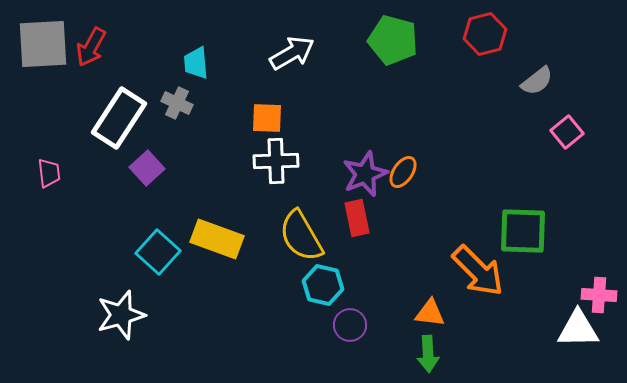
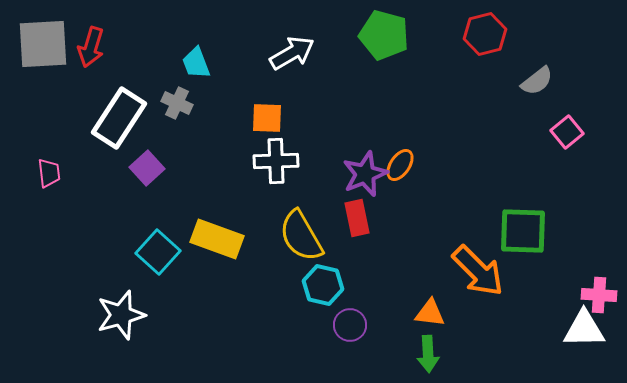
green pentagon: moved 9 px left, 5 px up
red arrow: rotated 12 degrees counterclockwise
cyan trapezoid: rotated 16 degrees counterclockwise
orange ellipse: moved 3 px left, 7 px up
white triangle: moved 6 px right
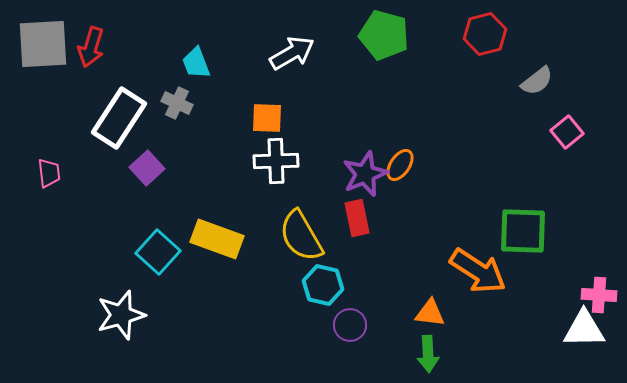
orange arrow: rotated 12 degrees counterclockwise
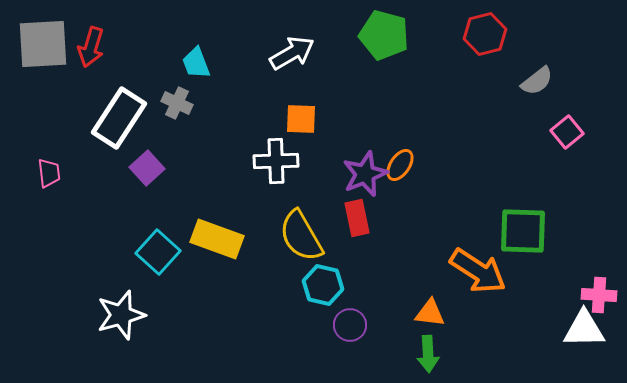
orange square: moved 34 px right, 1 px down
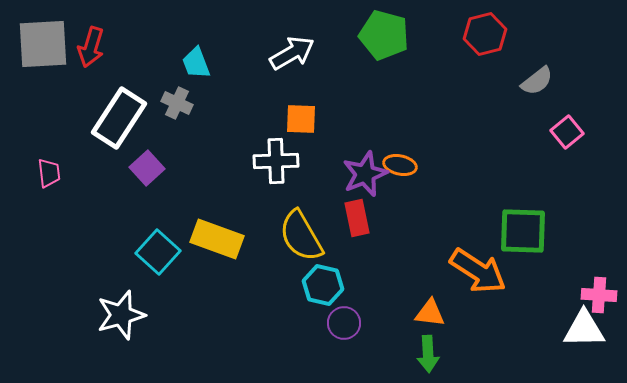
orange ellipse: rotated 68 degrees clockwise
purple circle: moved 6 px left, 2 px up
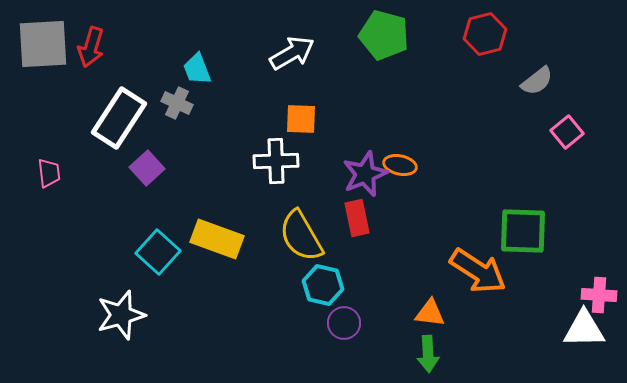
cyan trapezoid: moved 1 px right, 6 px down
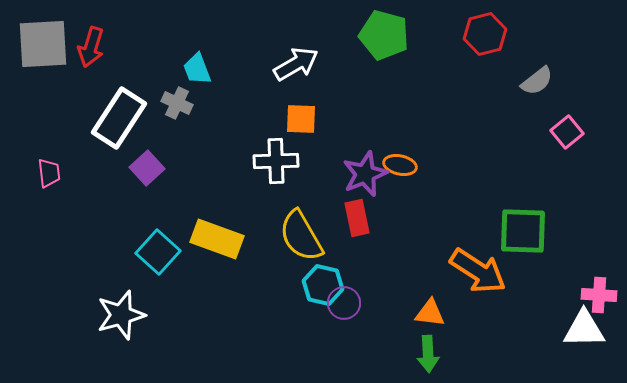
white arrow: moved 4 px right, 11 px down
purple circle: moved 20 px up
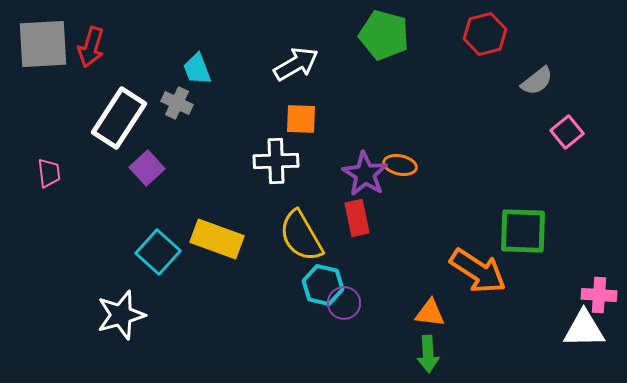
purple star: rotated 18 degrees counterclockwise
